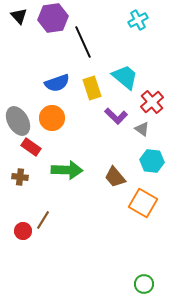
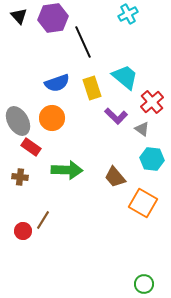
cyan cross: moved 10 px left, 6 px up
cyan hexagon: moved 2 px up
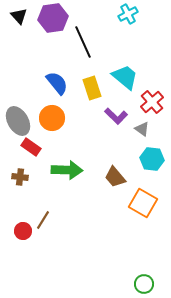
blue semicircle: rotated 110 degrees counterclockwise
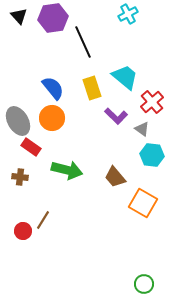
blue semicircle: moved 4 px left, 5 px down
cyan hexagon: moved 4 px up
green arrow: rotated 12 degrees clockwise
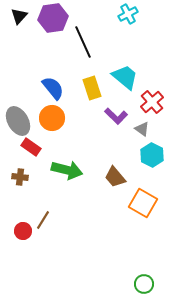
black triangle: rotated 24 degrees clockwise
cyan hexagon: rotated 20 degrees clockwise
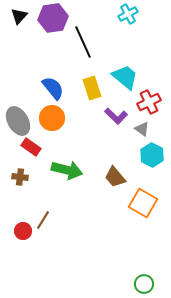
red cross: moved 3 px left; rotated 15 degrees clockwise
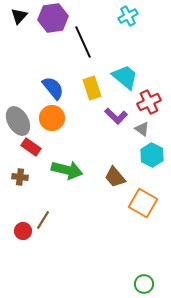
cyan cross: moved 2 px down
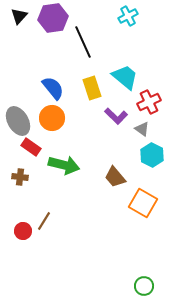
green arrow: moved 3 px left, 5 px up
brown line: moved 1 px right, 1 px down
green circle: moved 2 px down
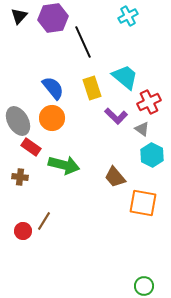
orange square: rotated 20 degrees counterclockwise
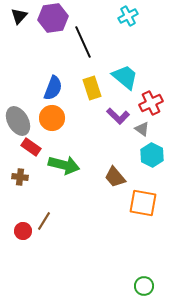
blue semicircle: rotated 60 degrees clockwise
red cross: moved 2 px right, 1 px down
purple L-shape: moved 2 px right
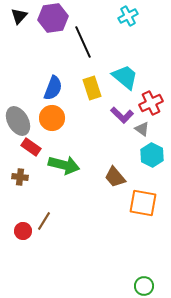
purple L-shape: moved 4 px right, 1 px up
